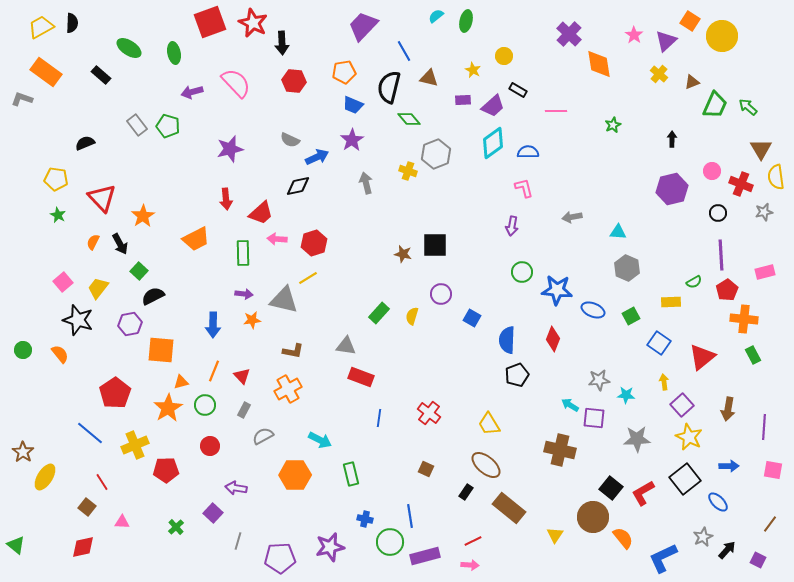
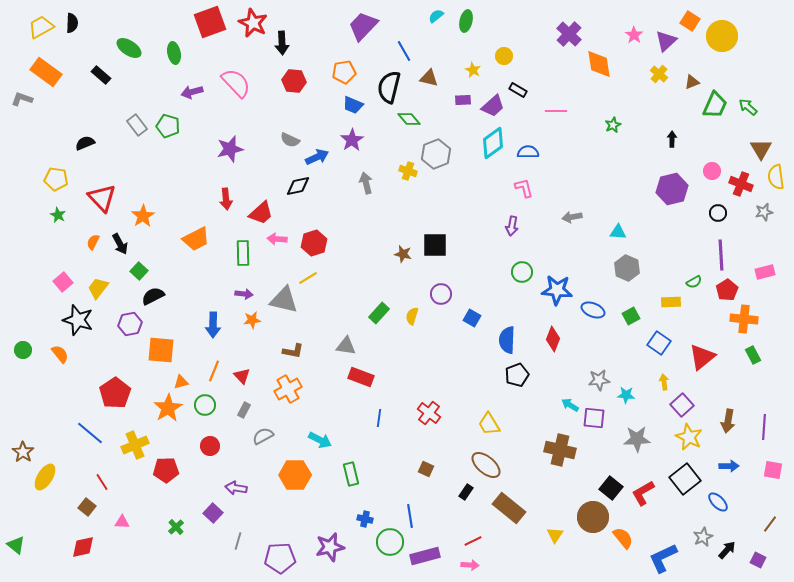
brown arrow at (728, 409): moved 12 px down
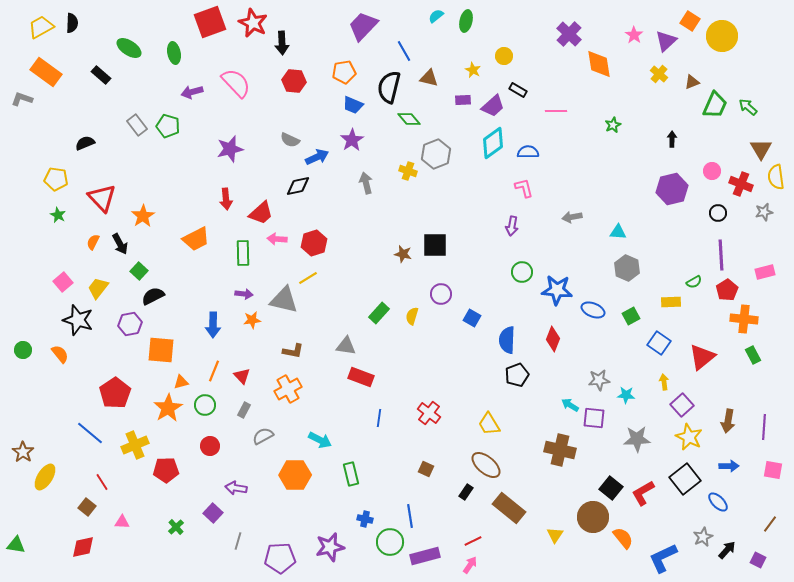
green triangle at (16, 545): rotated 30 degrees counterclockwise
pink arrow at (470, 565): rotated 60 degrees counterclockwise
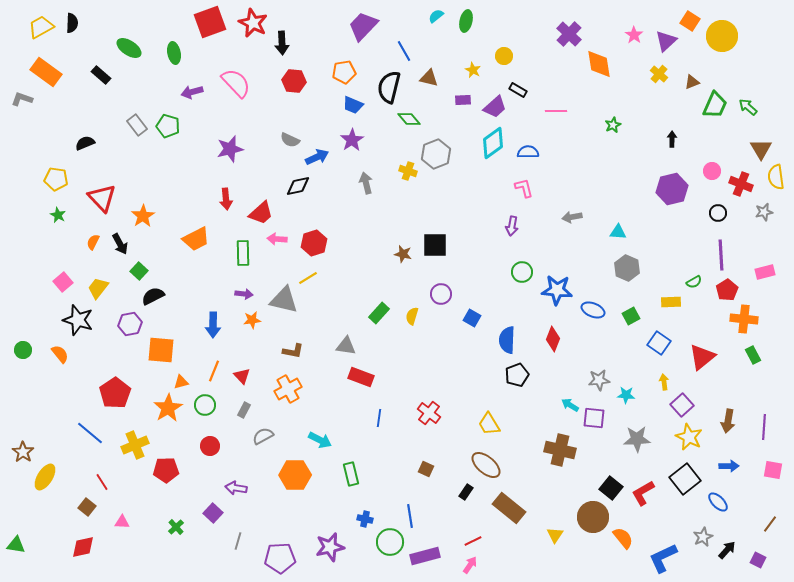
purple trapezoid at (493, 106): moved 2 px right, 1 px down
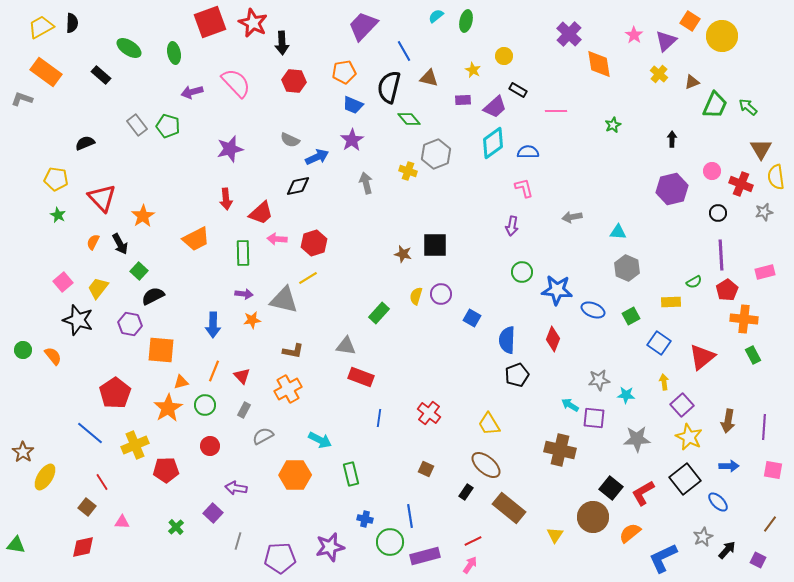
yellow semicircle at (412, 316): moved 4 px right, 20 px up
purple hexagon at (130, 324): rotated 20 degrees clockwise
orange semicircle at (60, 354): moved 7 px left, 2 px down
orange semicircle at (623, 538): moved 7 px right, 5 px up; rotated 90 degrees counterclockwise
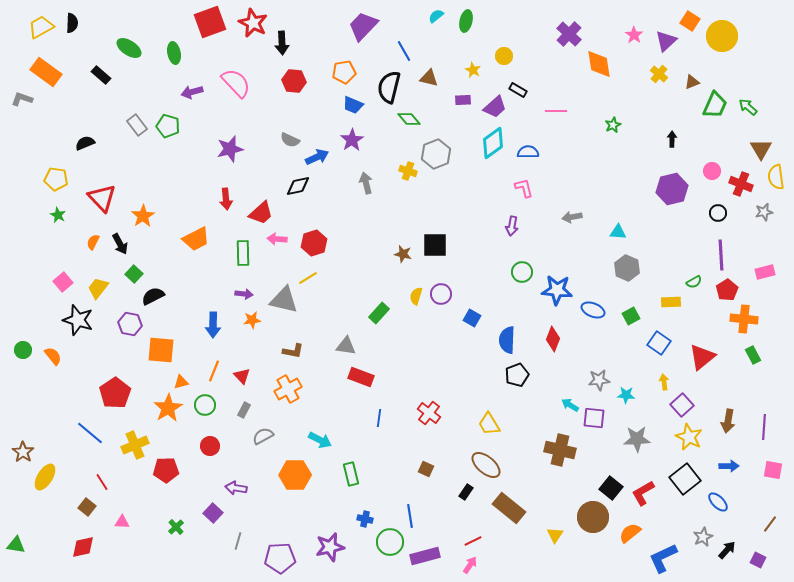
green square at (139, 271): moved 5 px left, 3 px down
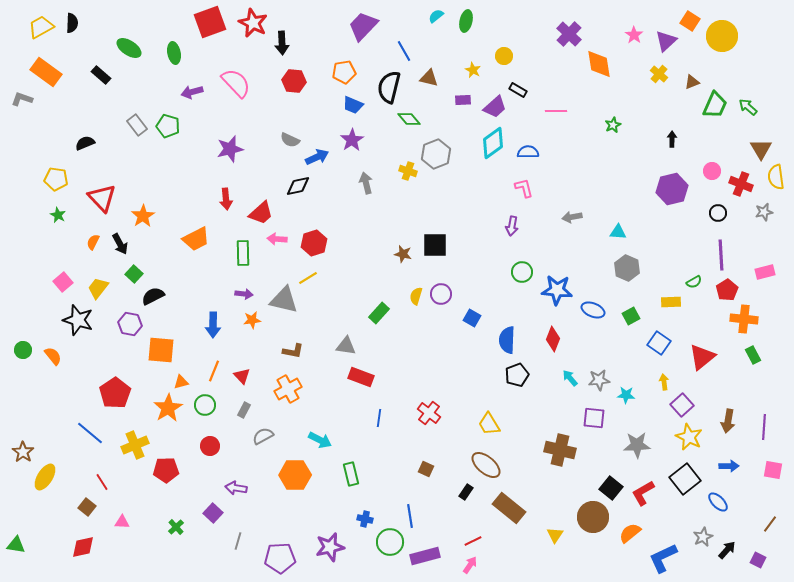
cyan arrow at (570, 405): moved 27 px up; rotated 18 degrees clockwise
gray star at (637, 439): moved 6 px down
